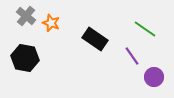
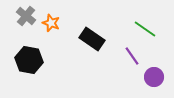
black rectangle: moved 3 px left
black hexagon: moved 4 px right, 2 px down
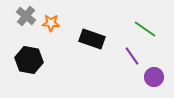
orange star: rotated 18 degrees counterclockwise
black rectangle: rotated 15 degrees counterclockwise
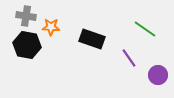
gray cross: rotated 30 degrees counterclockwise
orange star: moved 4 px down
purple line: moved 3 px left, 2 px down
black hexagon: moved 2 px left, 15 px up
purple circle: moved 4 px right, 2 px up
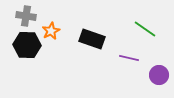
orange star: moved 4 px down; rotated 30 degrees counterclockwise
black hexagon: rotated 8 degrees counterclockwise
purple line: rotated 42 degrees counterclockwise
purple circle: moved 1 px right
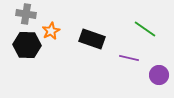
gray cross: moved 2 px up
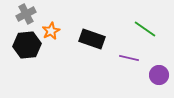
gray cross: rotated 36 degrees counterclockwise
black hexagon: rotated 8 degrees counterclockwise
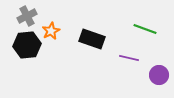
gray cross: moved 1 px right, 2 px down
green line: rotated 15 degrees counterclockwise
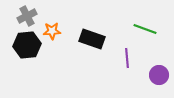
orange star: moved 1 px right; rotated 24 degrees clockwise
purple line: moved 2 px left; rotated 72 degrees clockwise
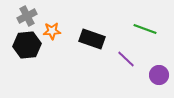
purple line: moved 1 px left, 1 px down; rotated 42 degrees counterclockwise
